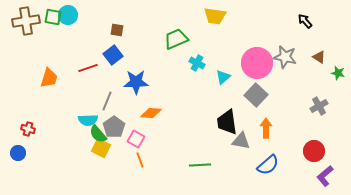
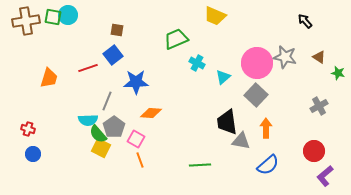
yellow trapezoid: rotated 15 degrees clockwise
blue circle: moved 15 px right, 1 px down
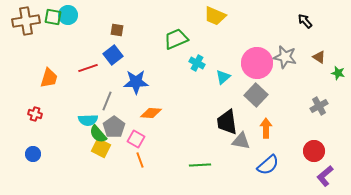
red cross: moved 7 px right, 15 px up
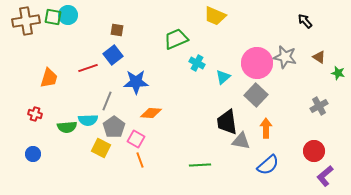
green semicircle: moved 31 px left, 7 px up; rotated 54 degrees counterclockwise
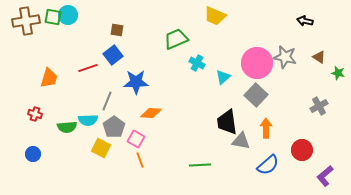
black arrow: rotated 35 degrees counterclockwise
red circle: moved 12 px left, 1 px up
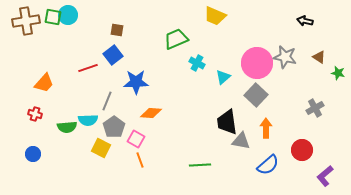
orange trapezoid: moved 5 px left, 5 px down; rotated 25 degrees clockwise
gray cross: moved 4 px left, 2 px down
